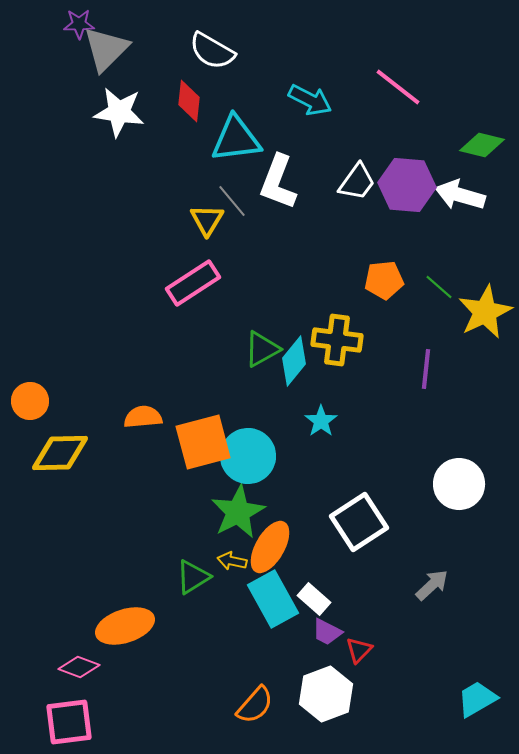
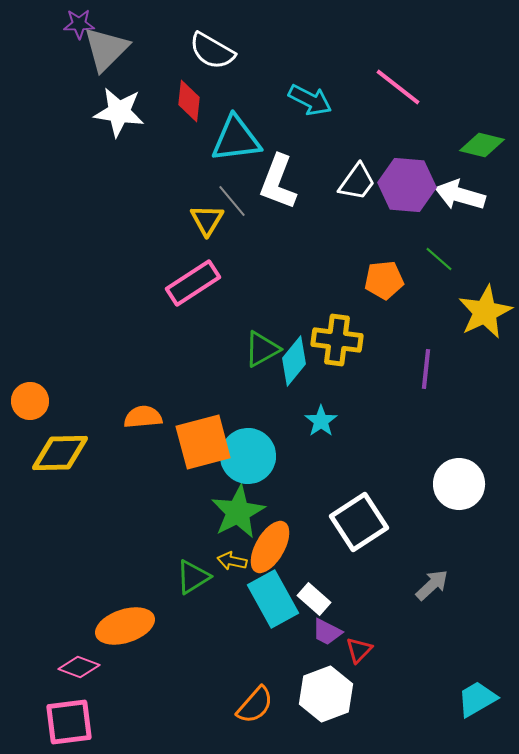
green line at (439, 287): moved 28 px up
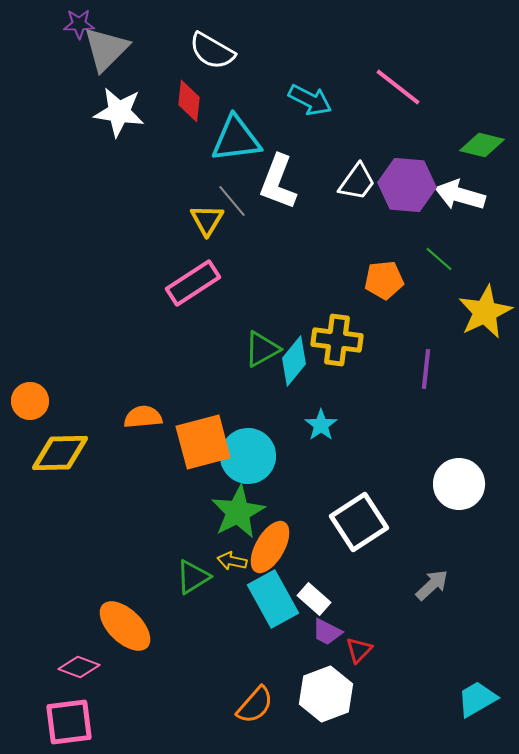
cyan star at (321, 421): moved 4 px down
orange ellipse at (125, 626): rotated 62 degrees clockwise
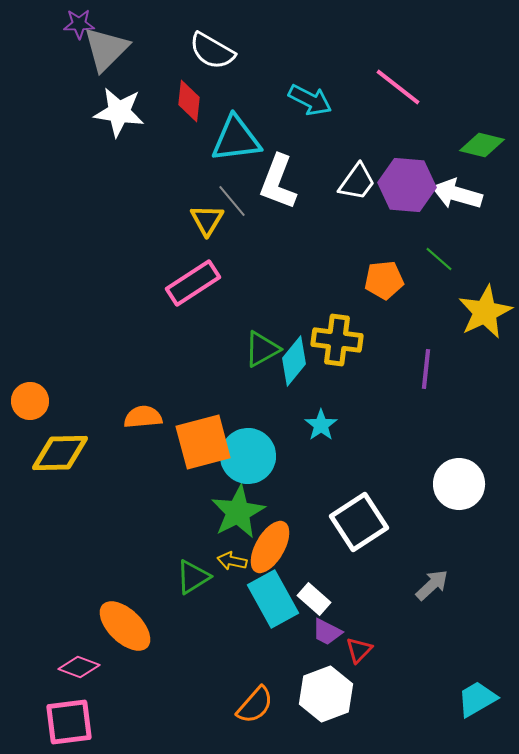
white arrow at (460, 195): moved 3 px left, 1 px up
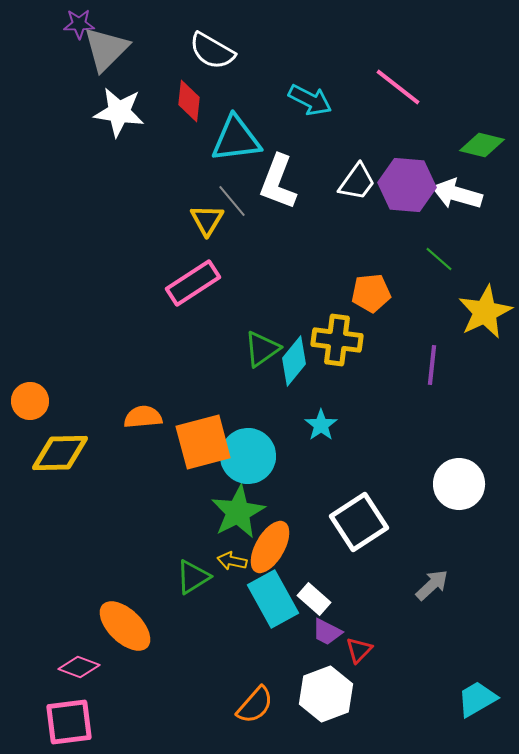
orange pentagon at (384, 280): moved 13 px left, 13 px down
green triangle at (262, 349): rotated 6 degrees counterclockwise
purple line at (426, 369): moved 6 px right, 4 px up
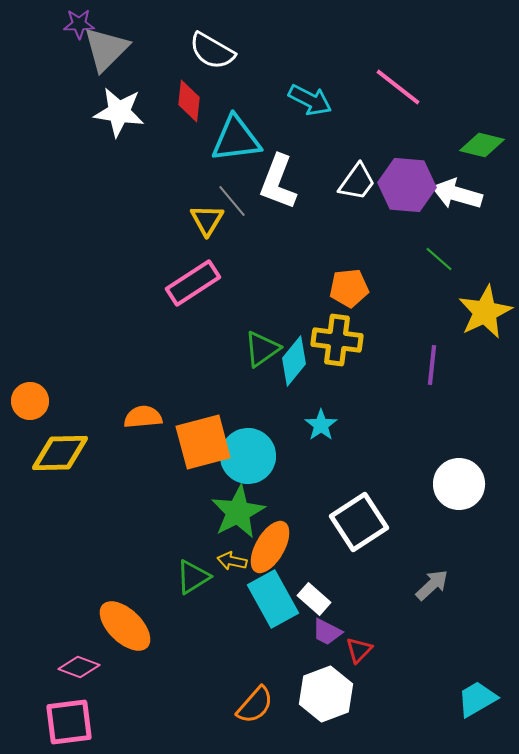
orange pentagon at (371, 293): moved 22 px left, 5 px up
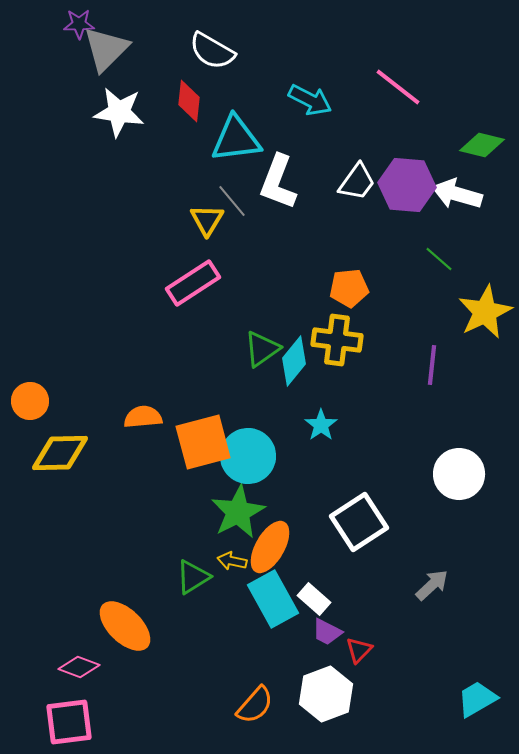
white circle at (459, 484): moved 10 px up
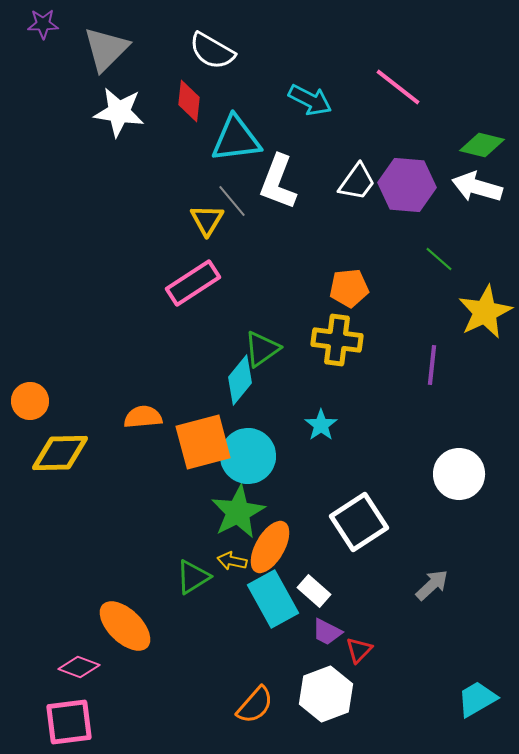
purple star at (79, 24): moved 36 px left
white arrow at (457, 194): moved 20 px right, 7 px up
cyan diamond at (294, 361): moved 54 px left, 19 px down
white rectangle at (314, 599): moved 8 px up
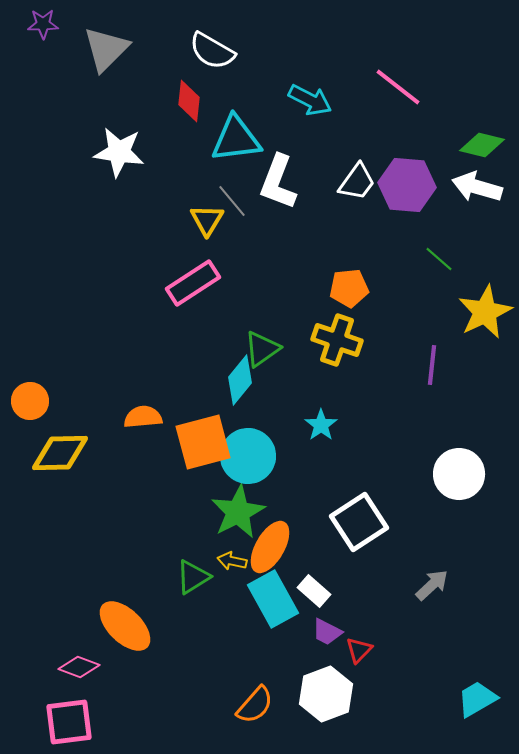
white star at (119, 112): moved 40 px down
yellow cross at (337, 340): rotated 12 degrees clockwise
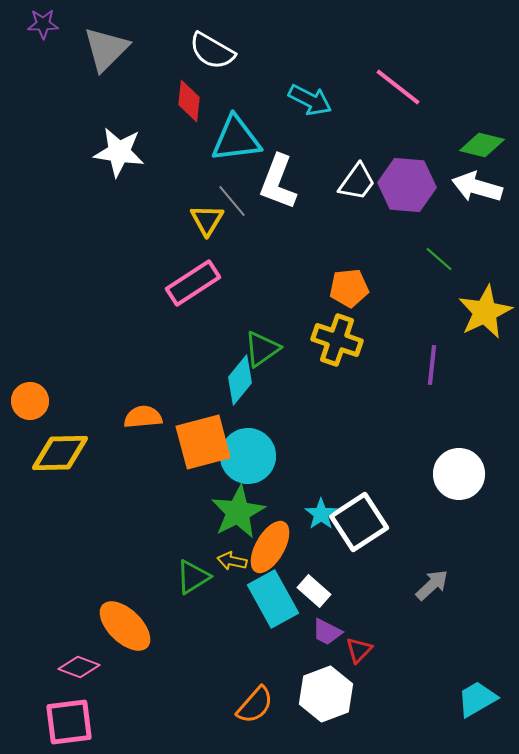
cyan star at (321, 425): moved 89 px down
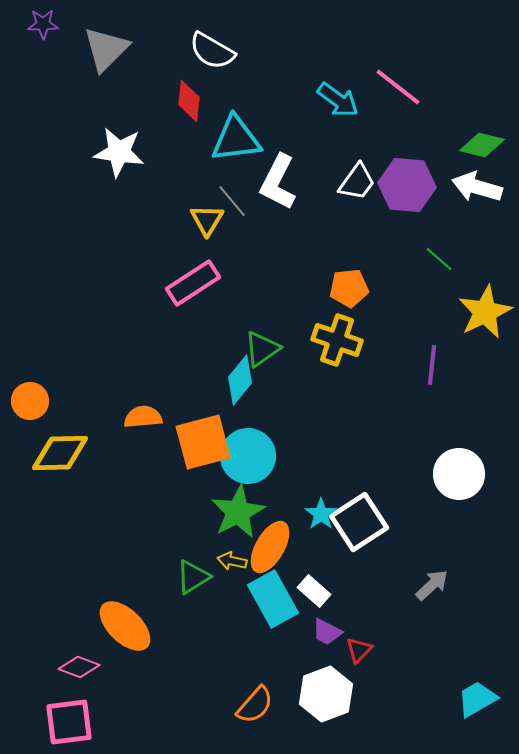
cyan arrow at (310, 100): moved 28 px right; rotated 9 degrees clockwise
white L-shape at (278, 182): rotated 6 degrees clockwise
